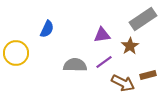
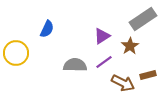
purple triangle: moved 1 px down; rotated 24 degrees counterclockwise
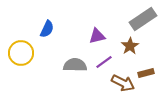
purple triangle: moved 5 px left; rotated 18 degrees clockwise
yellow circle: moved 5 px right
brown rectangle: moved 2 px left, 2 px up
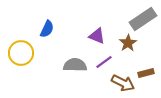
purple triangle: rotated 36 degrees clockwise
brown star: moved 2 px left, 3 px up
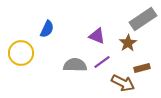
purple line: moved 2 px left
brown rectangle: moved 4 px left, 5 px up
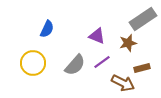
brown star: rotated 18 degrees clockwise
yellow circle: moved 12 px right, 10 px down
gray semicircle: rotated 130 degrees clockwise
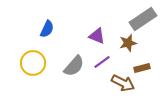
gray semicircle: moved 1 px left, 1 px down
